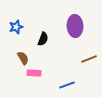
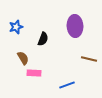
brown line: rotated 35 degrees clockwise
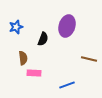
purple ellipse: moved 8 px left; rotated 20 degrees clockwise
brown semicircle: rotated 24 degrees clockwise
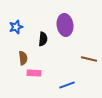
purple ellipse: moved 2 px left, 1 px up; rotated 25 degrees counterclockwise
black semicircle: rotated 16 degrees counterclockwise
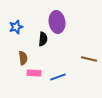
purple ellipse: moved 8 px left, 3 px up
blue line: moved 9 px left, 8 px up
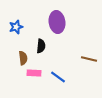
black semicircle: moved 2 px left, 7 px down
blue line: rotated 56 degrees clockwise
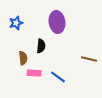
blue star: moved 4 px up
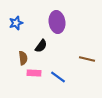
black semicircle: rotated 32 degrees clockwise
brown line: moved 2 px left
